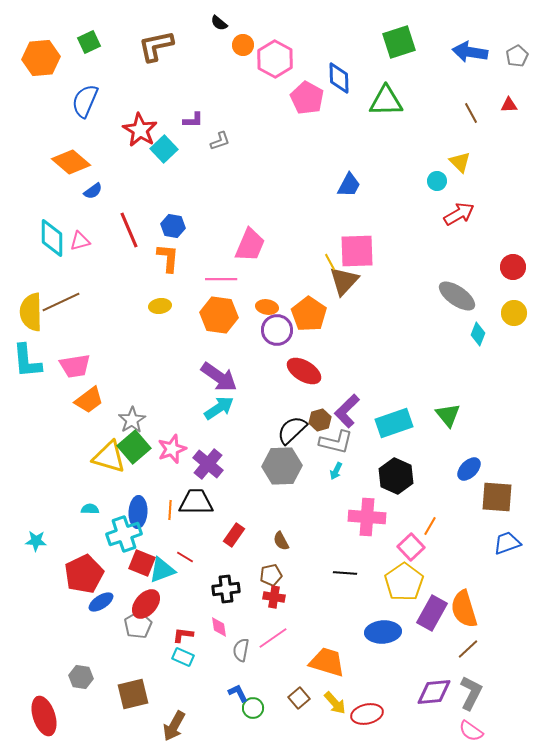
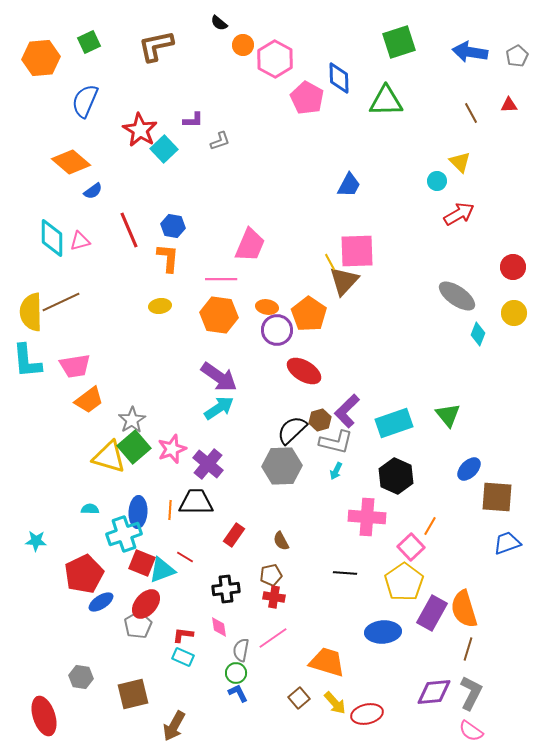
brown line at (468, 649): rotated 30 degrees counterclockwise
green circle at (253, 708): moved 17 px left, 35 px up
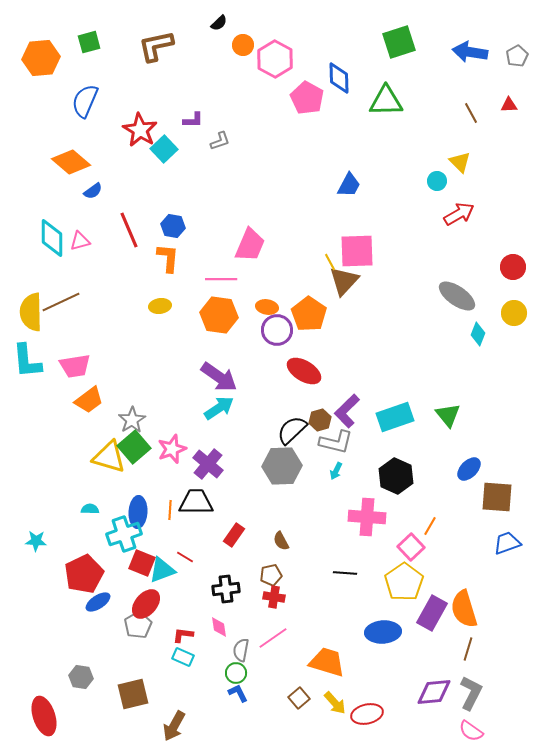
black semicircle at (219, 23): rotated 84 degrees counterclockwise
green square at (89, 42): rotated 10 degrees clockwise
cyan rectangle at (394, 423): moved 1 px right, 6 px up
blue ellipse at (101, 602): moved 3 px left
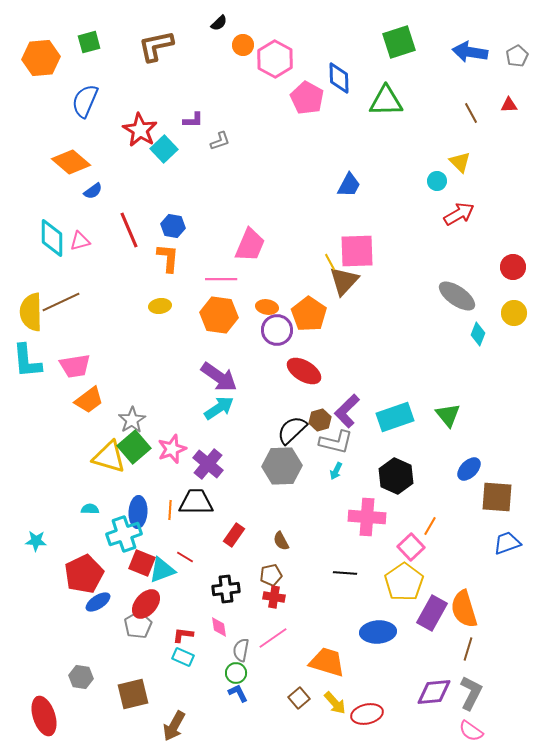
blue ellipse at (383, 632): moved 5 px left
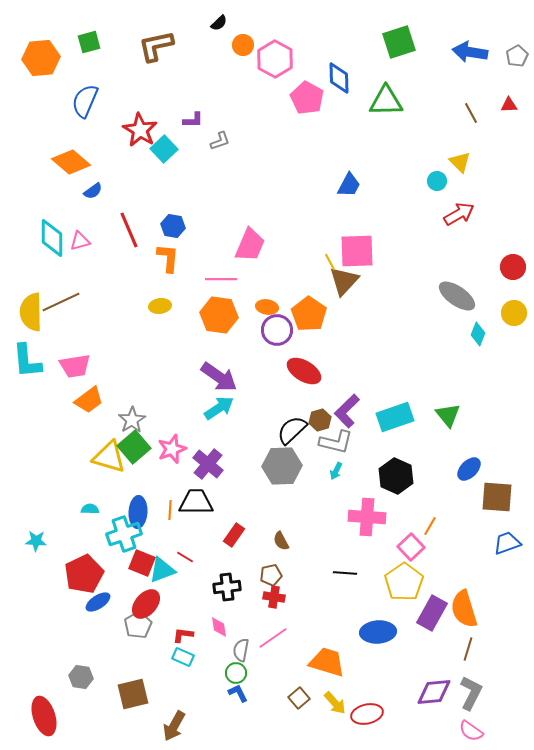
black cross at (226, 589): moved 1 px right, 2 px up
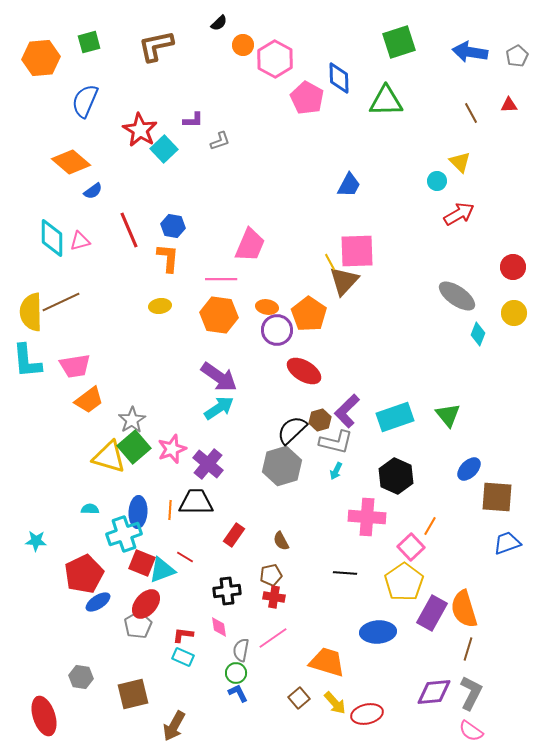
gray hexagon at (282, 466): rotated 15 degrees counterclockwise
black cross at (227, 587): moved 4 px down
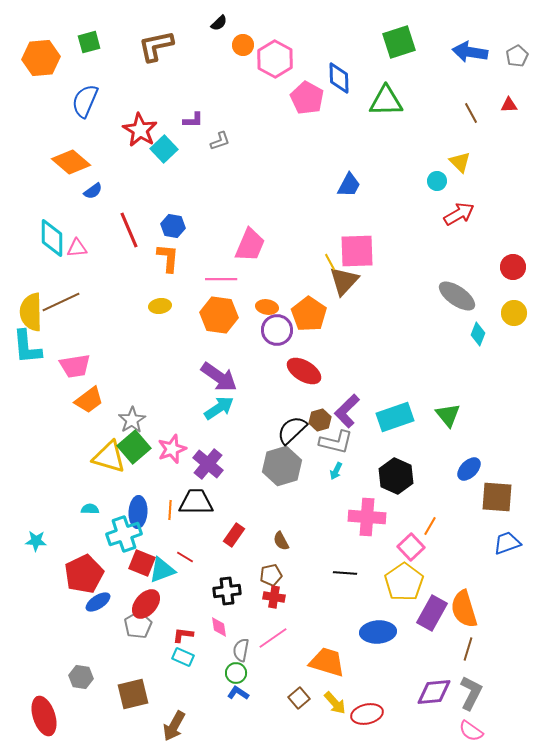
pink triangle at (80, 241): moved 3 px left, 7 px down; rotated 10 degrees clockwise
cyan L-shape at (27, 361): moved 14 px up
blue L-shape at (238, 693): rotated 30 degrees counterclockwise
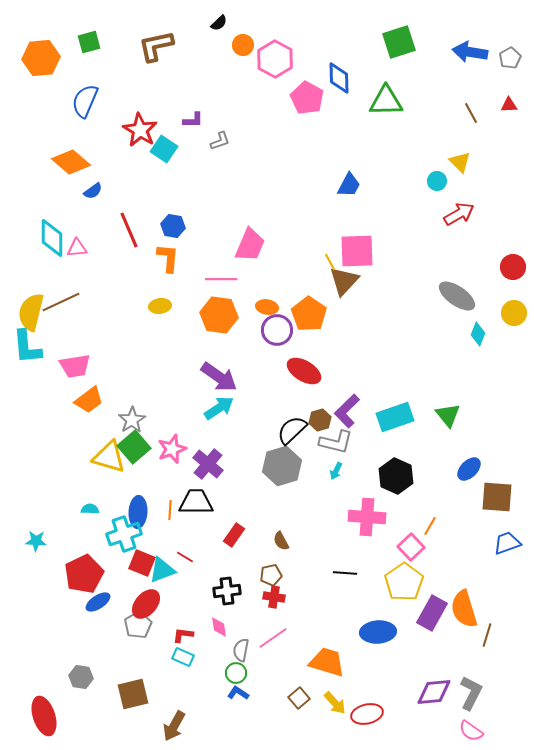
gray pentagon at (517, 56): moved 7 px left, 2 px down
cyan square at (164, 149): rotated 12 degrees counterclockwise
yellow semicircle at (31, 312): rotated 15 degrees clockwise
brown line at (468, 649): moved 19 px right, 14 px up
